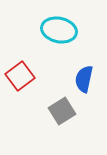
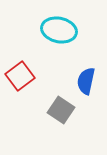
blue semicircle: moved 2 px right, 2 px down
gray square: moved 1 px left, 1 px up; rotated 24 degrees counterclockwise
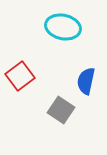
cyan ellipse: moved 4 px right, 3 px up
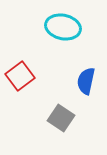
gray square: moved 8 px down
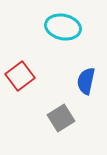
gray square: rotated 24 degrees clockwise
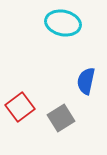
cyan ellipse: moved 4 px up
red square: moved 31 px down
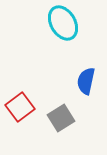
cyan ellipse: rotated 48 degrees clockwise
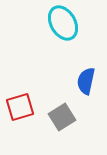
red square: rotated 20 degrees clockwise
gray square: moved 1 px right, 1 px up
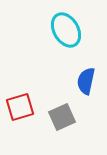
cyan ellipse: moved 3 px right, 7 px down
gray square: rotated 8 degrees clockwise
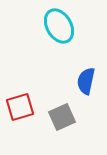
cyan ellipse: moved 7 px left, 4 px up
